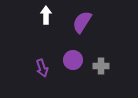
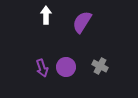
purple circle: moved 7 px left, 7 px down
gray cross: moved 1 px left; rotated 28 degrees clockwise
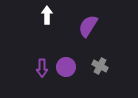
white arrow: moved 1 px right
purple semicircle: moved 6 px right, 4 px down
purple arrow: rotated 18 degrees clockwise
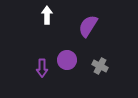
purple circle: moved 1 px right, 7 px up
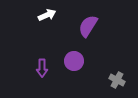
white arrow: rotated 66 degrees clockwise
purple circle: moved 7 px right, 1 px down
gray cross: moved 17 px right, 14 px down
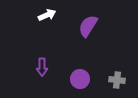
purple circle: moved 6 px right, 18 px down
purple arrow: moved 1 px up
gray cross: rotated 21 degrees counterclockwise
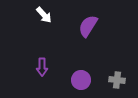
white arrow: moved 3 px left; rotated 72 degrees clockwise
purple circle: moved 1 px right, 1 px down
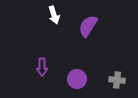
white arrow: moved 10 px right; rotated 24 degrees clockwise
purple circle: moved 4 px left, 1 px up
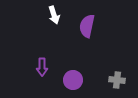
purple semicircle: moved 1 px left; rotated 20 degrees counterclockwise
purple circle: moved 4 px left, 1 px down
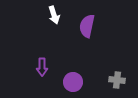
purple circle: moved 2 px down
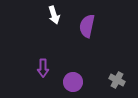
purple arrow: moved 1 px right, 1 px down
gray cross: rotated 21 degrees clockwise
